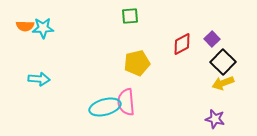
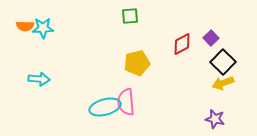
purple square: moved 1 px left, 1 px up
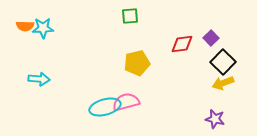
red diamond: rotated 20 degrees clockwise
pink semicircle: rotated 80 degrees clockwise
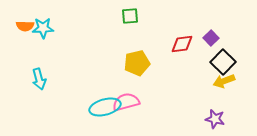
cyan arrow: rotated 70 degrees clockwise
yellow arrow: moved 1 px right, 2 px up
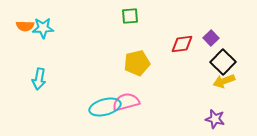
cyan arrow: rotated 25 degrees clockwise
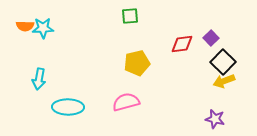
cyan ellipse: moved 37 px left; rotated 16 degrees clockwise
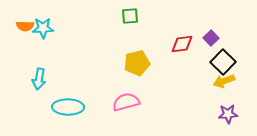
purple star: moved 13 px right, 5 px up; rotated 18 degrees counterclockwise
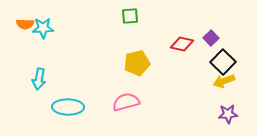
orange semicircle: moved 2 px up
red diamond: rotated 20 degrees clockwise
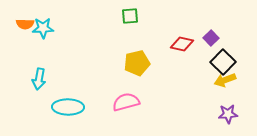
yellow arrow: moved 1 px right, 1 px up
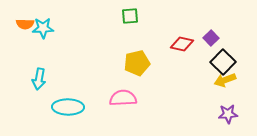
pink semicircle: moved 3 px left, 4 px up; rotated 12 degrees clockwise
